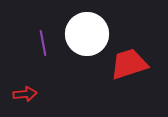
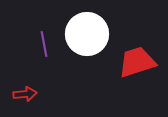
purple line: moved 1 px right, 1 px down
red trapezoid: moved 8 px right, 2 px up
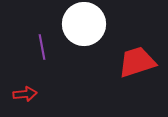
white circle: moved 3 px left, 10 px up
purple line: moved 2 px left, 3 px down
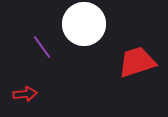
purple line: rotated 25 degrees counterclockwise
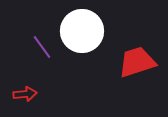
white circle: moved 2 px left, 7 px down
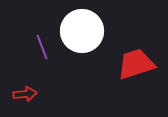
purple line: rotated 15 degrees clockwise
red trapezoid: moved 1 px left, 2 px down
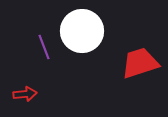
purple line: moved 2 px right
red trapezoid: moved 4 px right, 1 px up
